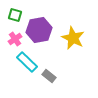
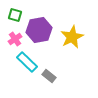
yellow star: moved 1 px left, 1 px up; rotated 20 degrees clockwise
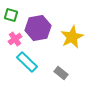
green square: moved 4 px left
purple hexagon: moved 1 px left, 2 px up
gray rectangle: moved 12 px right, 3 px up
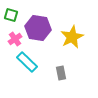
purple hexagon: rotated 20 degrees clockwise
gray rectangle: rotated 40 degrees clockwise
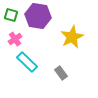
purple hexagon: moved 12 px up
gray rectangle: rotated 24 degrees counterclockwise
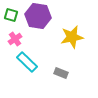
yellow star: rotated 15 degrees clockwise
gray rectangle: rotated 32 degrees counterclockwise
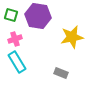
pink cross: rotated 16 degrees clockwise
cyan rectangle: moved 10 px left; rotated 15 degrees clockwise
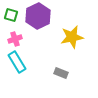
purple hexagon: rotated 25 degrees clockwise
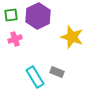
green square: rotated 24 degrees counterclockwise
yellow star: rotated 30 degrees clockwise
cyan rectangle: moved 18 px right, 15 px down
gray rectangle: moved 4 px left, 1 px up
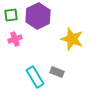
yellow star: moved 2 px down
